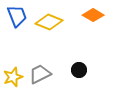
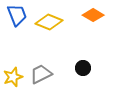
blue trapezoid: moved 1 px up
black circle: moved 4 px right, 2 px up
gray trapezoid: moved 1 px right
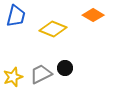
blue trapezoid: moved 1 px left, 1 px down; rotated 35 degrees clockwise
yellow diamond: moved 4 px right, 7 px down
black circle: moved 18 px left
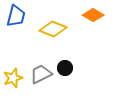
yellow star: moved 1 px down
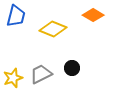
black circle: moved 7 px right
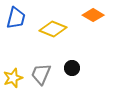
blue trapezoid: moved 2 px down
gray trapezoid: rotated 40 degrees counterclockwise
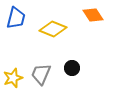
orange diamond: rotated 25 degrees clockwise
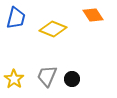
black circle: moved 11 px down
gray trapezoid: moved 6 px right, 2 px down
yellow star: moved 1 px right, 1 px down; rotated 18 degrees counterclockwise
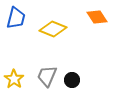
orange diamond: moved 4 px right, 2 px down
black circle: moved 1 px down
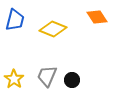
blue trapezoid: moved 1 px left, 2 px down
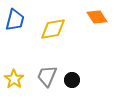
yellow diamond: rotated 32 degrees counterclockwise
